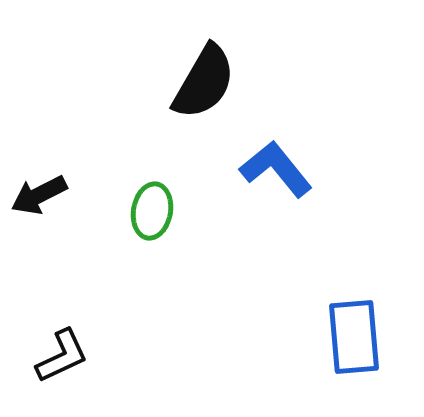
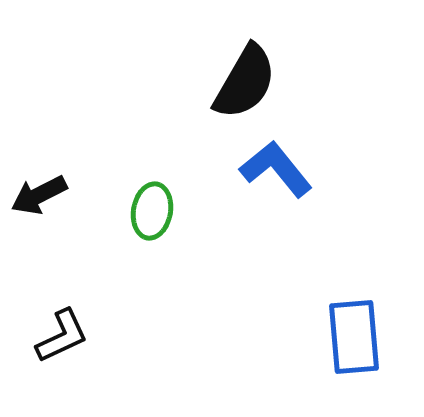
black semicircle: moved 41 px right
black L-shape: moved 20 px up
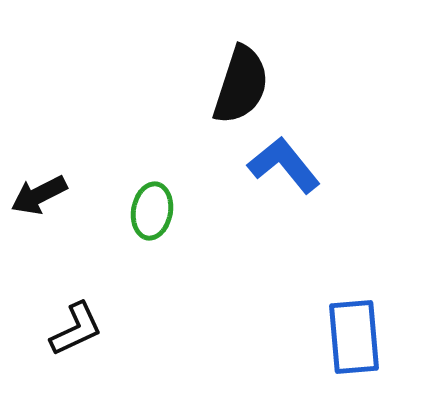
black semicircle: moved 4 px left, 3 px down; rotated 12 degrees counterclockwise
blue L-shape: moved 8 px right, 4 px up
black L-shape: moved 14 px right, 7 px up
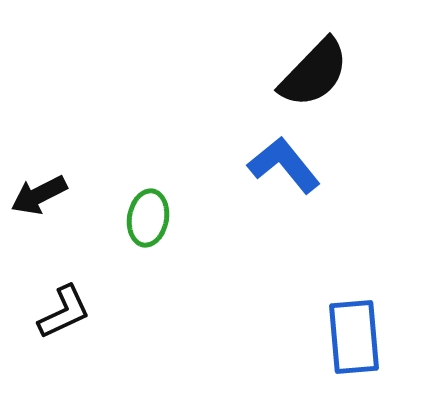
black semicircle: moved 73 px right, 12 px up; rotated 26 degrees clockwise
green ellipse: moved 4 px left, 7 px down
black L-shape: moved 12 px left, 17 px up
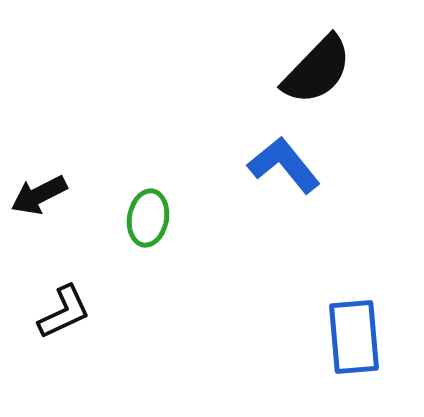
black semicircle: moved 3 px right, 3 px up
